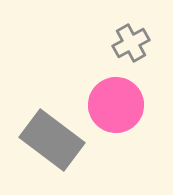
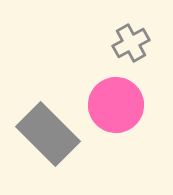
gray rectangle: moved 4 px left, 6 px up; rotated 8 degrees clockwise
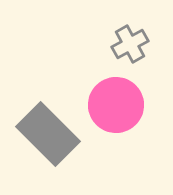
gray cross: moved 1 px left, 1 px down
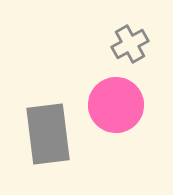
gray rectangle: rotated 38 degrees clockwise
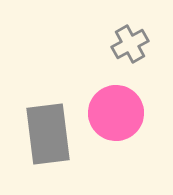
pink circle: moved 8 px down
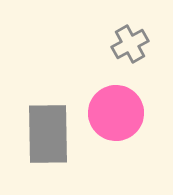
gray rectangle: rotated 6 degrees clockwise
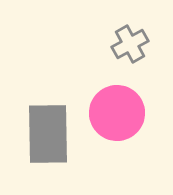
pink circle: moved 1 px right
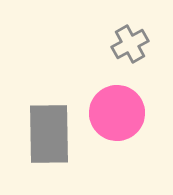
gray rectangle: moved 1 px right
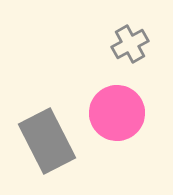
gray rectangle: moved 2 px left, 7 px down; rotated 26 degrees counterclockwise
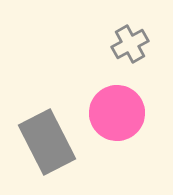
gray rectangle: moved 1 px down
